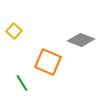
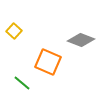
green line: rotated 18 degrees counterclockwise
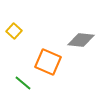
gray diamond: rotated 16 degrees counterclockwise
green line: moved 1 px right
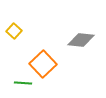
orange square: moved 5 px left, 2 px down; rotated 24 degrees clockwise
green line: rotated 36 degrees counterclockwise
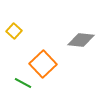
green line: rotated 24 degrees clockwise
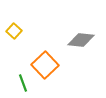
orange square: moved 2 px right, 1 px down
green line: rotated 42 degrees clockwise
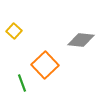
green line: moved 1 px left
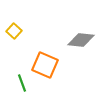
orange square: rotated 24 degrees counterclockwise
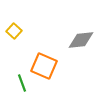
gray diamond: rotated 12 degrees counterclockwise
orange square: moved 1 px left, 1 px down
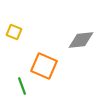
yellow square: moved 1 px down; rotated 21 degrees counterclockwise
green line: moved 3 px down
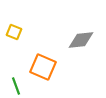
orange square: moved 1 px left, 1 px down
green line: moved 6 px left
